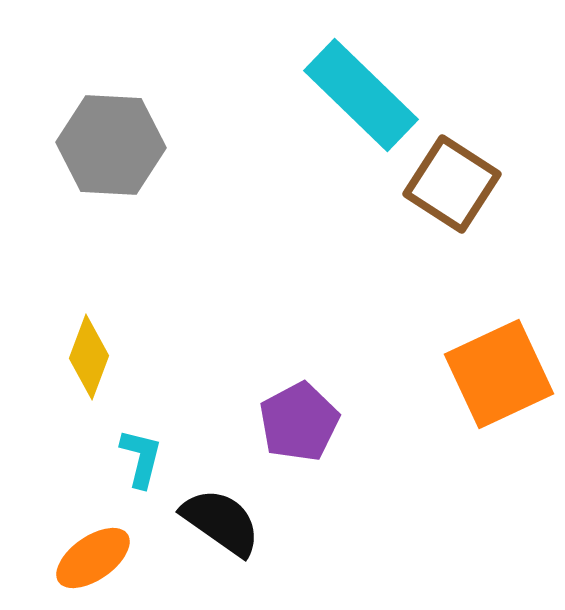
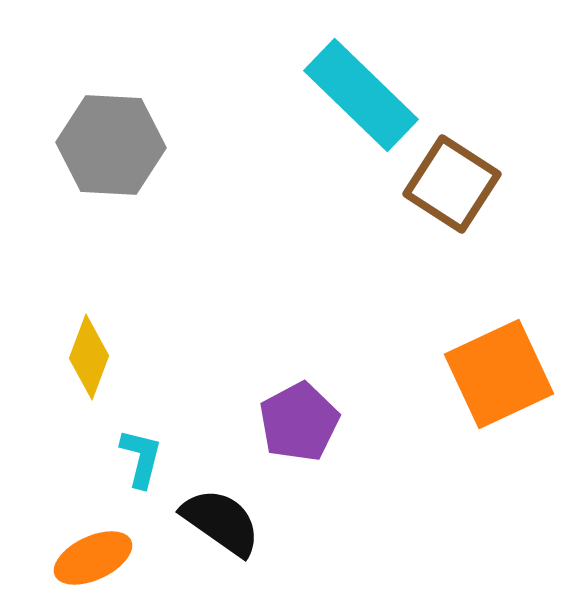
orange ellipse: rotated 10 degrees clockwise
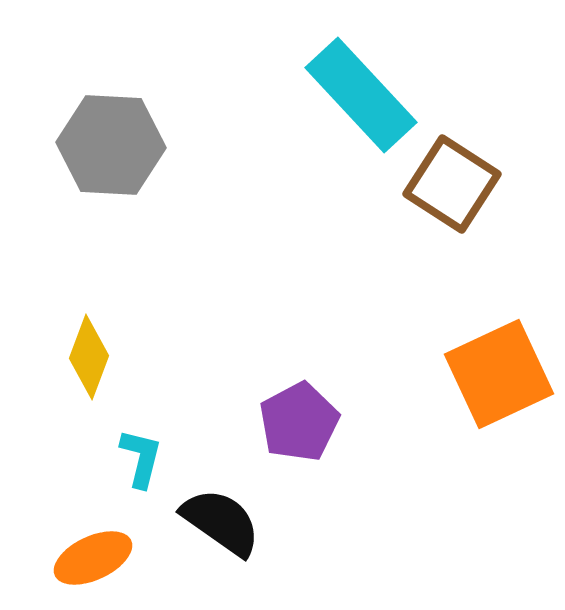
cyan rectangle: rotated 3 degrees clockwise
